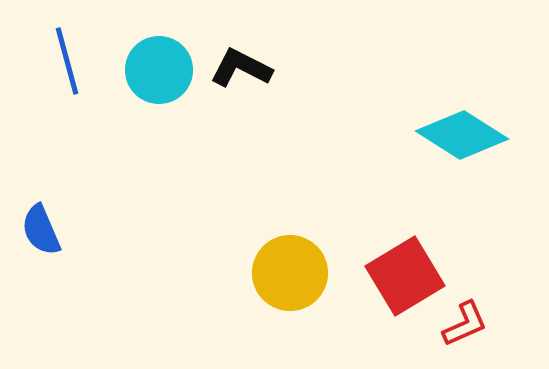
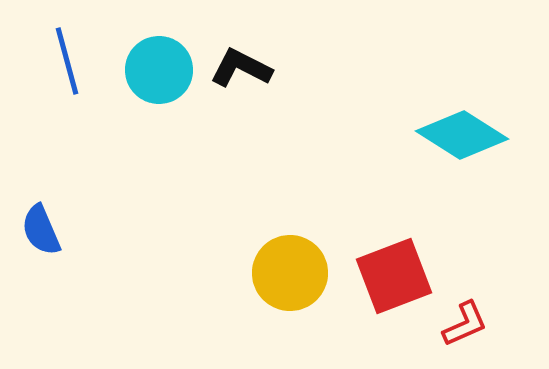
red square: moved 11 px left; rotated 10 degrees clockwise
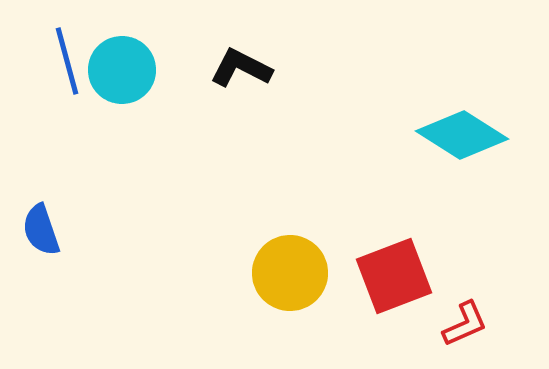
cyan circle: moved 37 px left
blue semicircle: rotated 4 degrees clockwise
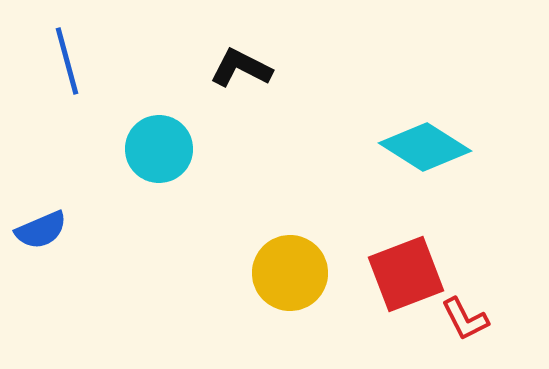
cyan circle: moved 37 px right, 79 px down
cyan diamond: moved 37 px left, 12 px down
blue semicircle: rotated 94 degrees counterclockwise
red square: moved 12 px right, 2 px up
red L-shape: moved 5 px up; rotated 87 degrees clockwise
